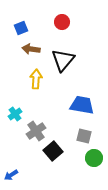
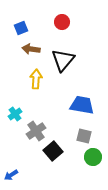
green circle: moved 1 px left, 1 px up
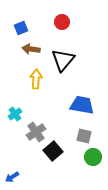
gray cross: moved 1 px down
blue arrow: moved 1 px right, 2 px down
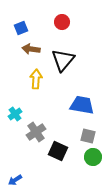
gray square: moved 4 px right
black square: moved 5 px right; rotated 24 degrees counterclockwise
blue arrow: moved 3 px right, 3 px down
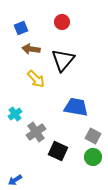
yellow arrow: rotated 132 degrees clockwise
blue trapezoid: moved 6 px left, 2 px down
gray square: moved 5 px right; rotated 14 degrees clockwise
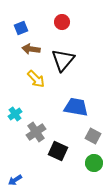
green circle: moved 1 px right, 6 px down
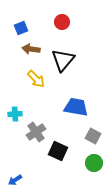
cyan cross: rotated 32 degrees clockwise
